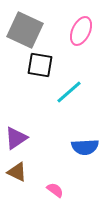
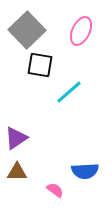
gray square: moved 2 px right; rotated 21 degrees clockwise
blue semicircle: moved 24 px down
brown triangle: rotated 25 degrees counterclockwise
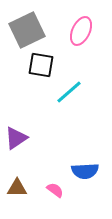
gray square: rotated 18 degrees clockwise
black square: moved 1 px right
brown triangle: moved 16 px down
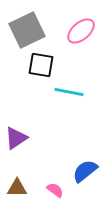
pink ellipse: rotated 24 degrees clockwise
cyan line: rotated 52 degrees clockwise
blue semicircle: rotated 144 degrees clockwise
